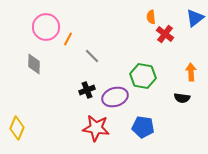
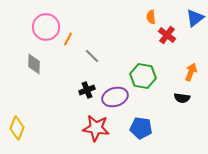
red cross: moved 2 px right, 1 px down
orange arrow: rotated 24 degrees clockwise
blue pentagon: moved 2 px left, 1 px down
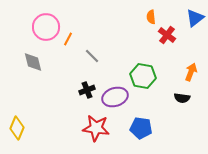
gray diamond: moved 1 px left, 2 px up; rotated 15 degrees counterclockwise
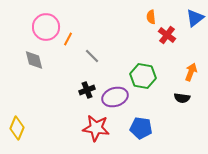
gray diamond: moved 1 px right, 2 px up
